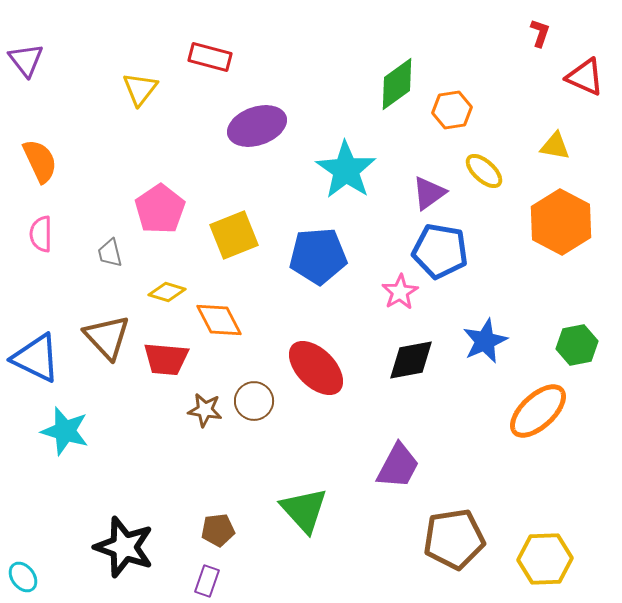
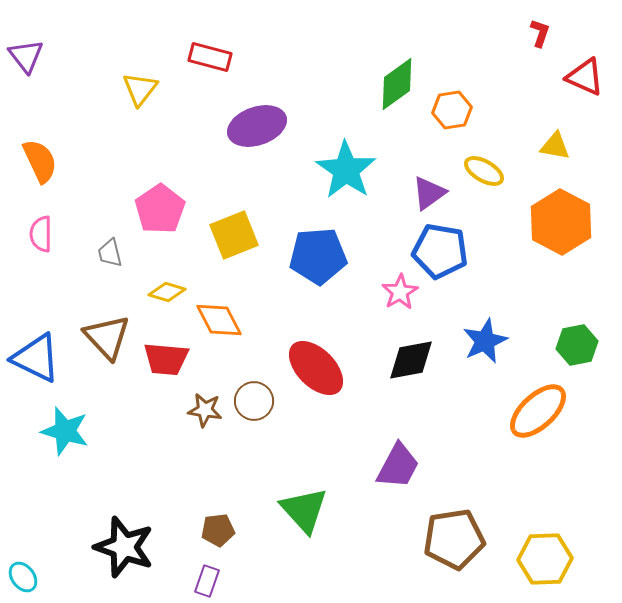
purple triangle at (26, 60): moved 4 px up
yellow ellipse at (484, 171): rotated 12 degrees counterclockwise
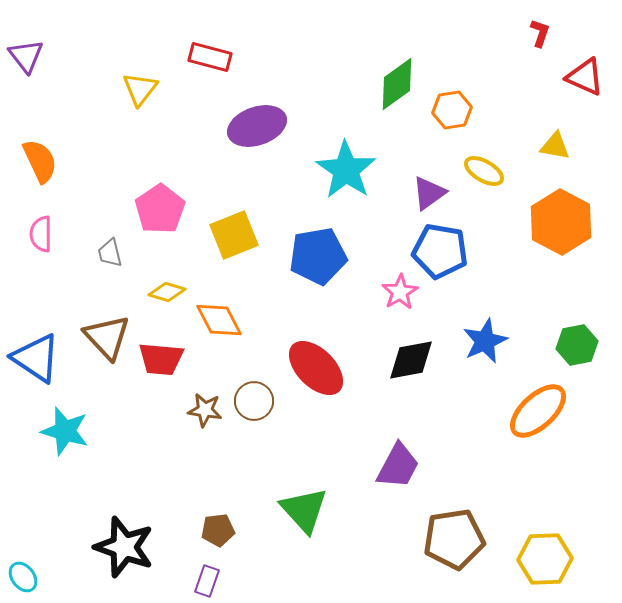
blue pentagon at (318, 256): rotated 6 degrees counterclockwise
blue triangle at (36, 358): rotated 8 degrees clockwise
red trapezoid at (166, 359): moved 5 px left
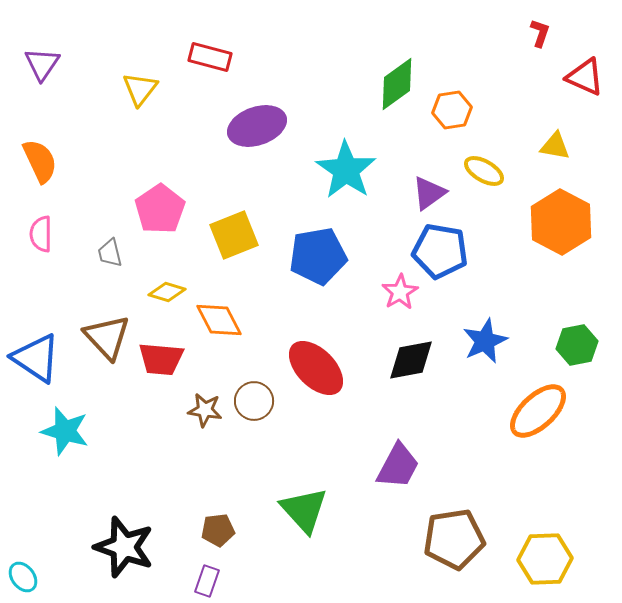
purple triangle at (26, 56): moved 16 px right, 8 px down; rotated 12 degrees clockwise
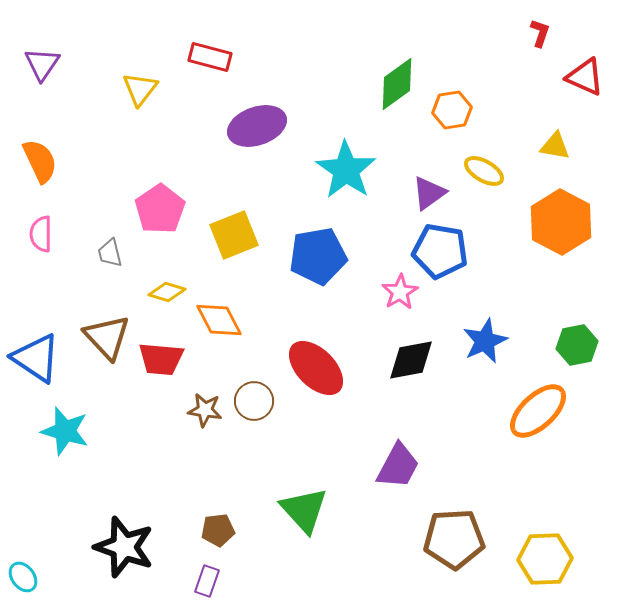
brown pentagon at (454, 539): rotated 6 degrees clockwise
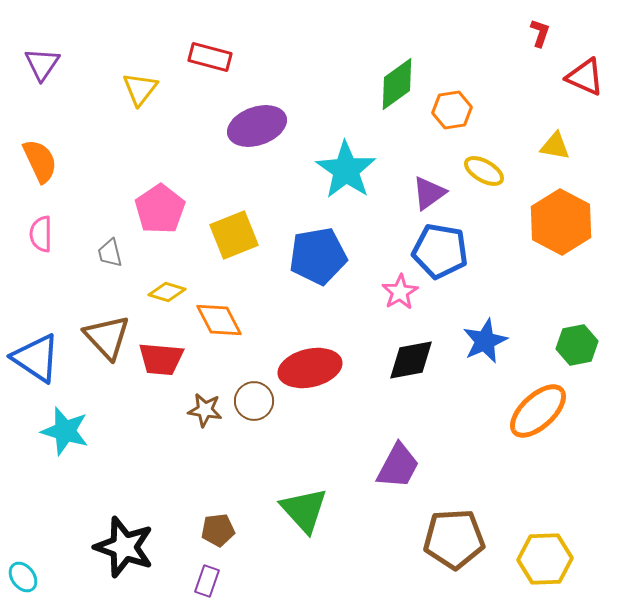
red ellipse at (316, 368): moved 6 px left; rotated 58 degrees counterclockwise
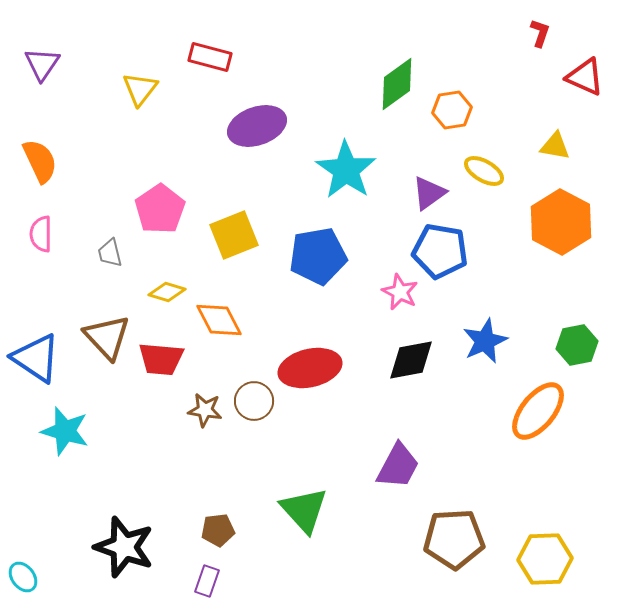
pink star at (400, 292): rotated 15 degrees counterclockwise
orange ellipse at (538, 411): rotated 8 degrees counterclockwise
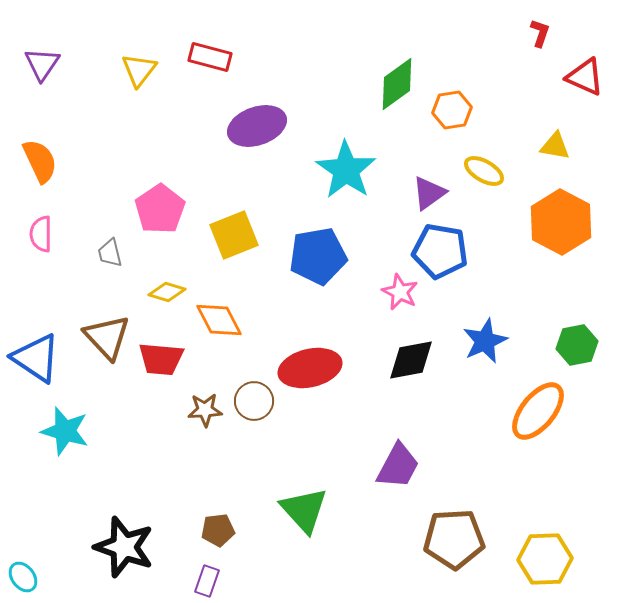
yellow triangle at (140, 89): moved 1 px left, 19 px up
brown star at (205, 410): rotated 12 degrees counterclockwise
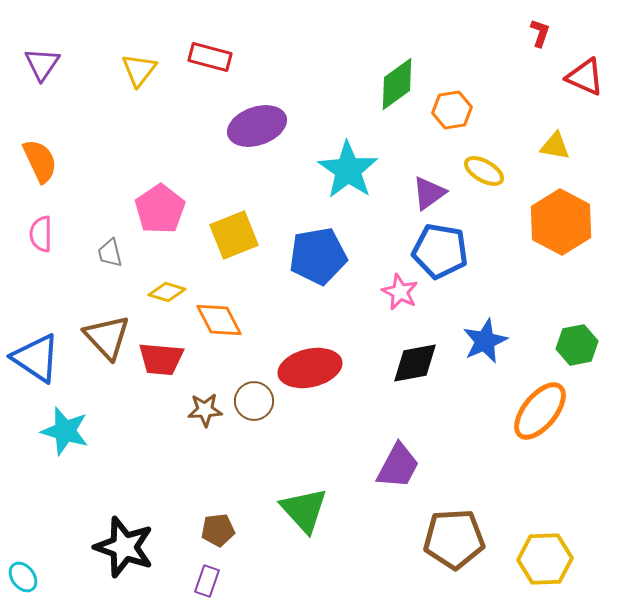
cyan star at (346, 170): moved 2 px right
black diamond at (411, 360): moved 4 px right, 3 px down
orange ellipse at (538, 411): moved 2 px right
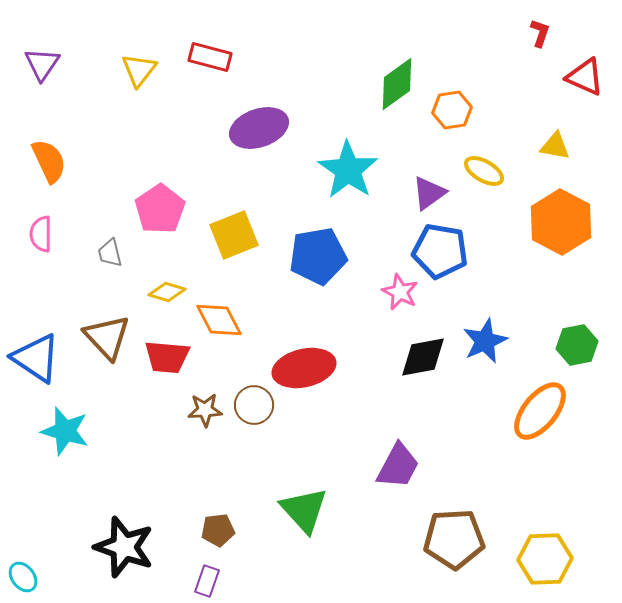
purple ellipse at (257, 126): moved 2 px right, 2 px down
orange semicircle at (40, 161): moved 9 px right
red trapezoid at (161, 359): moved 6 px right, 2 px up
black diamond at (415, 363): moved 8 px right, 6 px up
red ellipse at (310, 368): moved 6 px left
brown circle at (254, 401): moved 4 px down
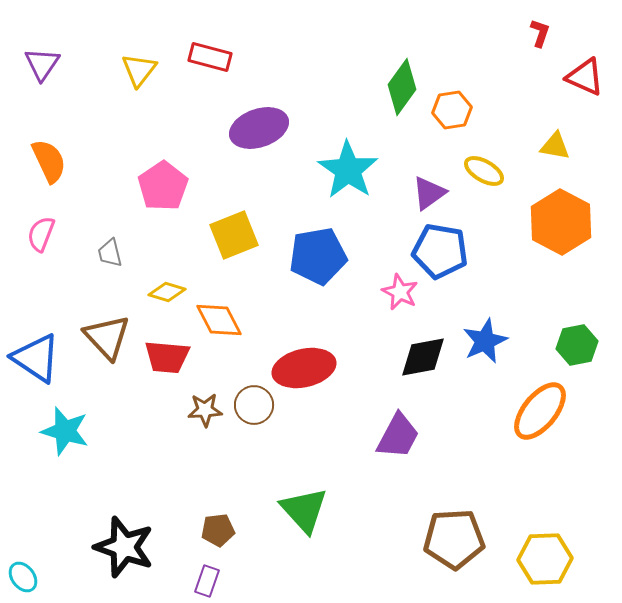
green diamond at (397, 84): moved 5 px right, 3 px down; rotated 18 degrees counterclockwise
pink pentagon at (160, 209): moved 3 px right, 23 px up
pink semicircle at (41, 234): rotated 21 degrees clockwise
purple trapezoid at (398, 466): moved 30 px up
